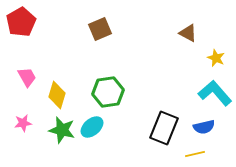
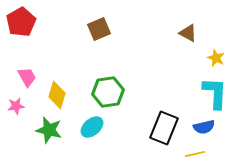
brown square: moved 1 px left
cyan L-shape: rotated 44 degrees clockwise
pink star: moved 7 px left, 17 px up
green star: moved 13 px left
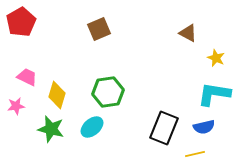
pink trapezoid: rotated 35 degrees counterclockwise
cyan L-shape: moved 1 px left, 1 px down; rotated 84 degrees counterclockwise
green star: moved 2 px right, 1 px up
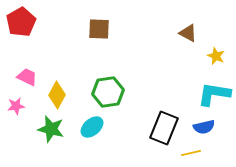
brown square: rotated 25 degrees clockwise
yellow star: moved 2 px up
yellow diamond: rotated 12 degrees clockwise
yellow line: moved 4 px left, 1 px up
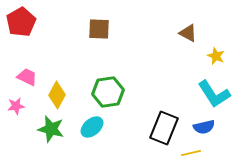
cyan L-shape: rotated 132 degrees counterclockwise
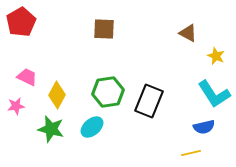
brown square: moved 5 px right
black rectangle: moved 15 px left, 27 px up
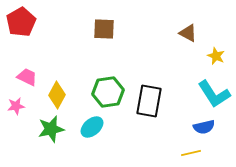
black rectangle: rotated 12 degrees counterclockwise
green star: rotated 28 degrees counterclockwise
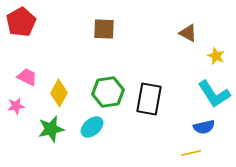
yellow diamond: moved 2 px right, 2 px up
black rectangle: moved 2 px up
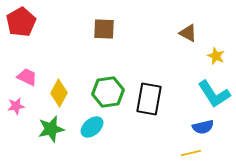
blue semicircle: moved 1 px left
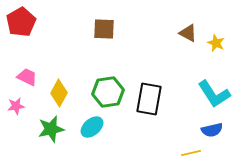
yellow star: moved 13 px up
blue semicircle: moved 9 px right, 3 px down
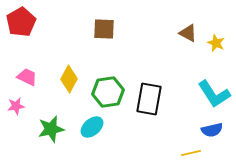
yellow diamond: moved 10 px right, 14 px up
